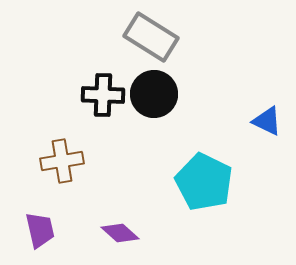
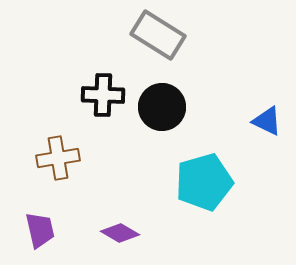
gray rectangle: moved 7 px right, 2 px up
black circle: moved 8 px right, 13 px down
brown cross: moved 4 px left, 3 px up
cyan pentagon: rotated 30 degrees clockwise
purple diamond: rotated 12 degrees counterclockwise
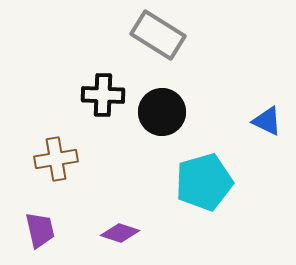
black circle: moved 5 px down
brown cross: moved 2 px left, 1 px down
purple diamond: rotated 12 degrees counterclockwise
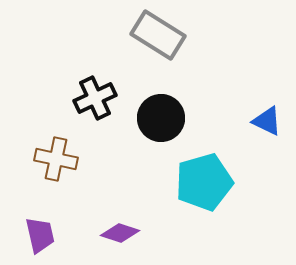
black cross: moved 8 px left, 3 px down; rotated 27 degrees counterclockwise
black circle: moved 1 px left, 6 px down
brown cross: rotated 21 degrees clockwise
purple trapezoid: moved 5 px down
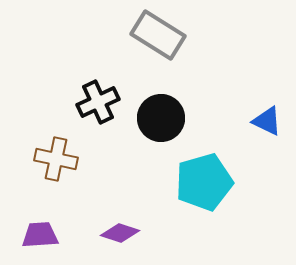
black cross: moved 3 px right, 4 px down
purple trapezoid: rotated 81 degrees counterclockwise
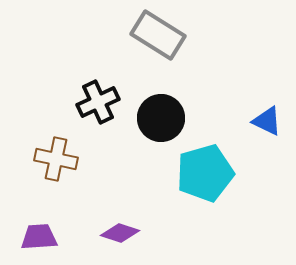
cyan pentagon: moved 1 px right, 9 px up
purple trapezoid: moved 1 px left, 2 px down
